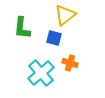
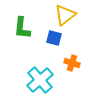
orange cross: moved 2 px right
cyan cross: moved 1 px left, 7 px down
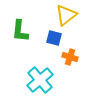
yellow triangle: moved 1 px right
green L-shape: moved 2 px left, 3 px down
orange cross: moved 2 px left, 6 px up
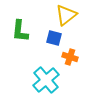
cyan cross: moved 6 px right
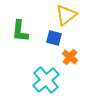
orange cross: rotated 21 degrees clockwise
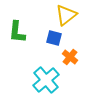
green L-shape: moved 3 px left, 1 px down
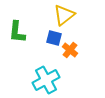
yellow triangle: moved 2 px left
orange cross: moved 7 px up
cyan cross: rotated 12 degrees clockwise
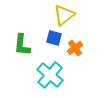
green L-shape: moved 5 px right, 13 px down
orange cross: moved 5 px right, 2 px up; rotated 14 degrees clockwise
cyan cross: moved 4 px right, 5 px up; rotated 20 degrees counterclockwise
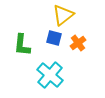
yellow triangle: moved 1 px left
orange cross: moved 3 px right, 5 px up
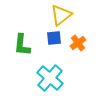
yellow triangle: moved 2 px left
blue square: rotated 21 degrees counterclockwise
cyan cross: moved 3 px down
